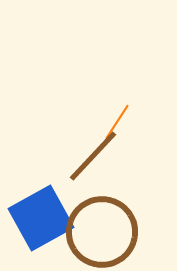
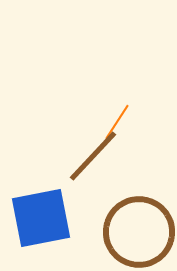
blue square: rotated 18 degrees clockwise
brown circle: moved 37 px right
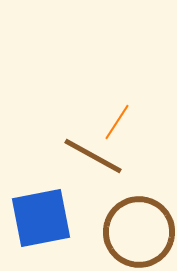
brown line: rotated 76 degrees clockwise
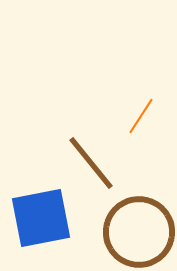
orange line: moved 24 px right, 6 px up
brown line: moved 2 px left, 7 px down; rotated 22 degrees clockwise
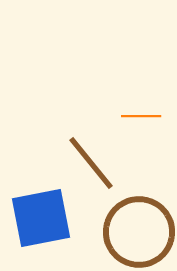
orange line: rotated 57 degrees clockwise
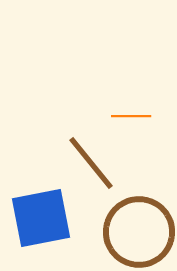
orange line: moved 10 px left
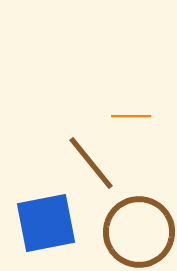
blue square: moved 5 px right, 5 px down
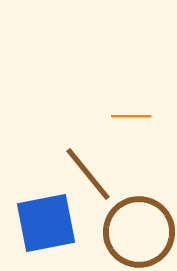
brown line: moved 3 px left, 11 px down
